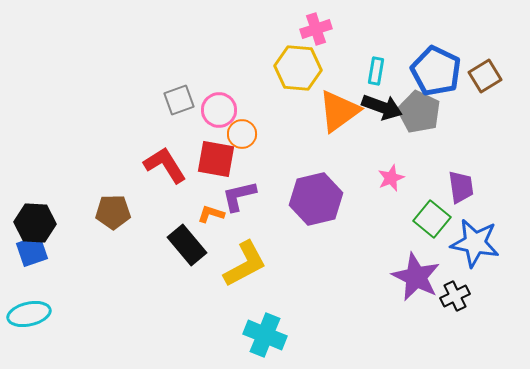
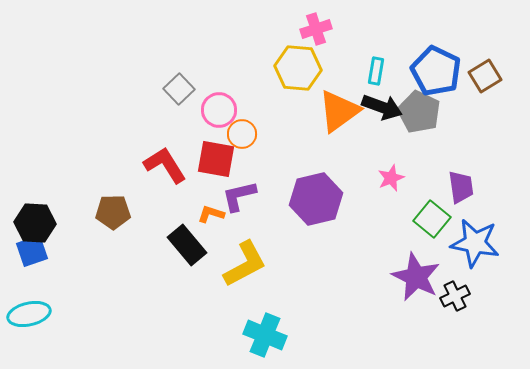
gray square: moved 11 px up; rotated 24 degrees counterclockwise
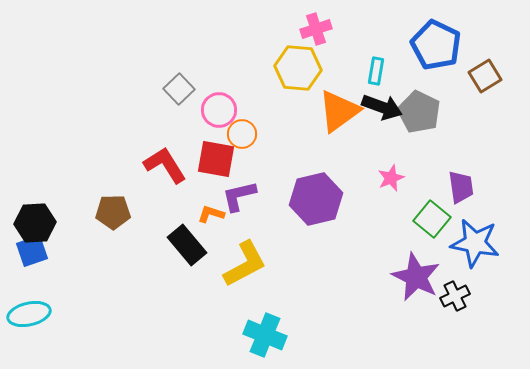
blue pentagon: moved 26 px up
black hexagon: rotated 6 degrees counterclockwise
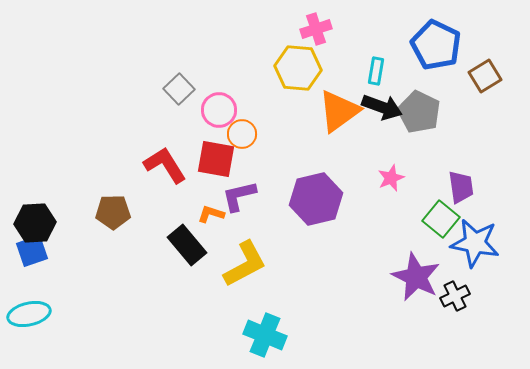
green square: moved 9 px right
